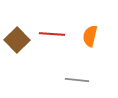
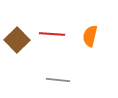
gray line: moved 19 px left
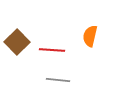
red line: moved 16 px down
brown square: moved 2 px down
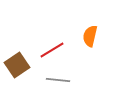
brown square: moved 23 px down; rotated 10 degrees clockwise
red line: rotated 35 degrees counterclockwise
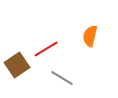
red line: moved 6 px left, 1 px up
gray line: moved 4 px right, 2 px up; rotated 25 degrees clockwise
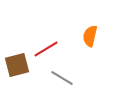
brown square: rotated 20 degrees clockwise
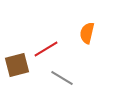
orange semicircle: moved 3 px left, 3 px up
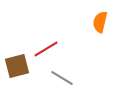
orange semicircle: moved 13 px right, 11 px up
brown square: moved 1 px down
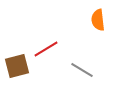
orange semicircle: moved 2 px left, 2 px up; rotated 20 degrees counterclockwise
gray line: moved 20 px right, 8 px up
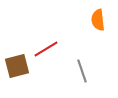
gray line: moved 1 px down; rotated 40 degrees clockwise
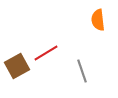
red line: moved 4 px down
brown square: rotated 15 degrees counterclockwise
